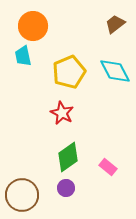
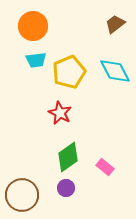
cyan trapezoid: moved 13 px right, 4 px down; rotated 85 degrees counterclockwise
red star: moved 2 px left
pink rectangle: moved 3 px left
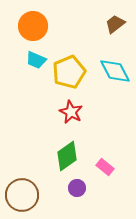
cyan trapezoid: rotated 30 degrees clockwise
red star: moved 11 px right, 1 px up
green diamond: moved 1 px left, 1 px up
purple circle: moved 11 px right
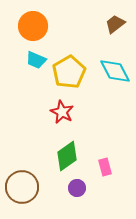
yellow pentagon: rotated 8 degrees counterclockwise
red star: moved 9 px left
pink rectangle: rotated 36 degrees clockwise
brown circle: moved 8 px up
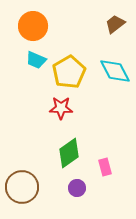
red star: moved 1 px left, 4 px up; rotated 25 degrees counterclockwise
green diamond: moved 2 px right, 3 px up
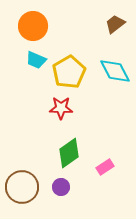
pink rectangle: rotated 72 degrees clockwise
purple circle: moved 16 px left, 1 px up
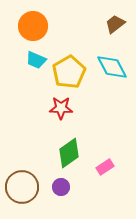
cyan diamond: moved 3 px left, 4 px up
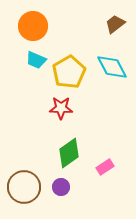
brown circle: moved 2 px right
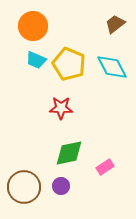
yellow pentagon: moved 8 px up; rotated 20 degrees counterclockwise
green diamond: rotated 24 degrees clockwise
purple circle: moved 1 px up
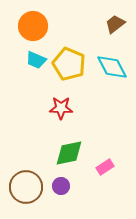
brown circle: moved 2 px right
